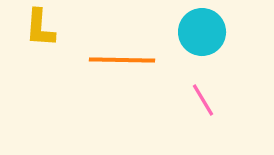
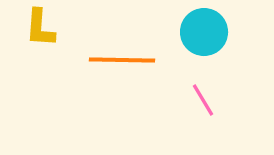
cyan circle: moved 2 px right
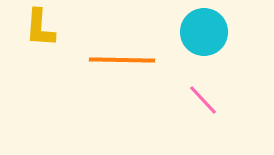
pink line: rotated 12 degrees counterclockwise
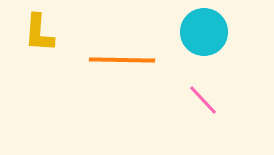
yellow L-shape: moved 1 px left, 5 px down
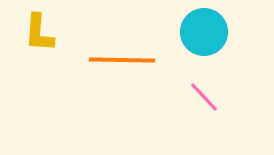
pink line: moved 1 px right, 3 px up
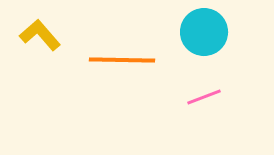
yellow L-shape: moved 1 px right, 2 px down; rotated 135 degrees clockwise
pink line: rotated 68 degrees counterclockwise
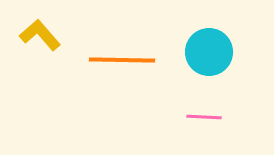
cyan circle: moved 5 px right, 20 px down
pink line: moved 20 px down; rotated 24 degrees clockwise
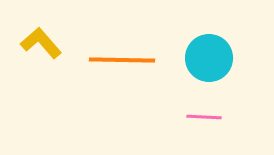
yellow L-shape: moved 1 px right, 8 px down
cyan circle: moved 6 px down
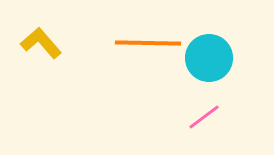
orange line: moved 26 px right, 17 px up
pink line: rotated 40 degrees counterclockwise
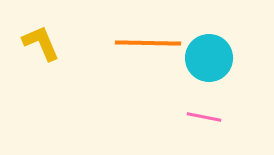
yellow L-shape: rotated 18 degrees clockwise
pink line: rotated 48 degrees clockwise
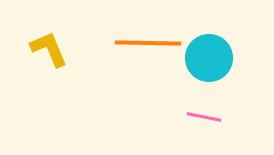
yellow L-shape: moved 8 px right, 6 px down
